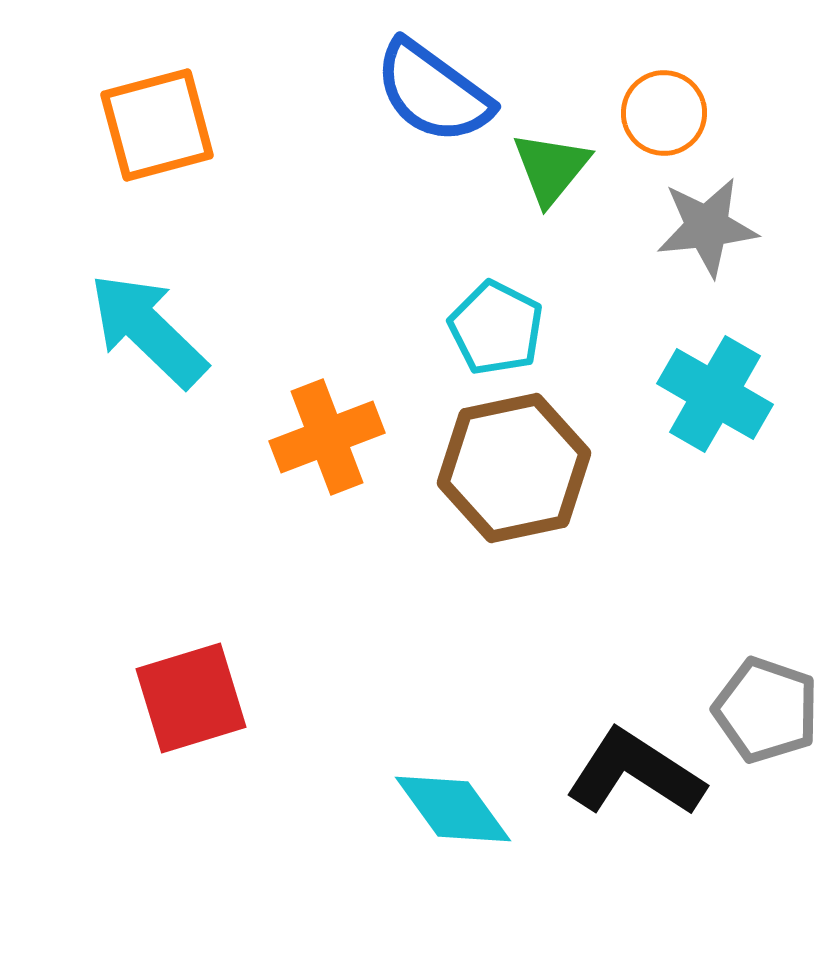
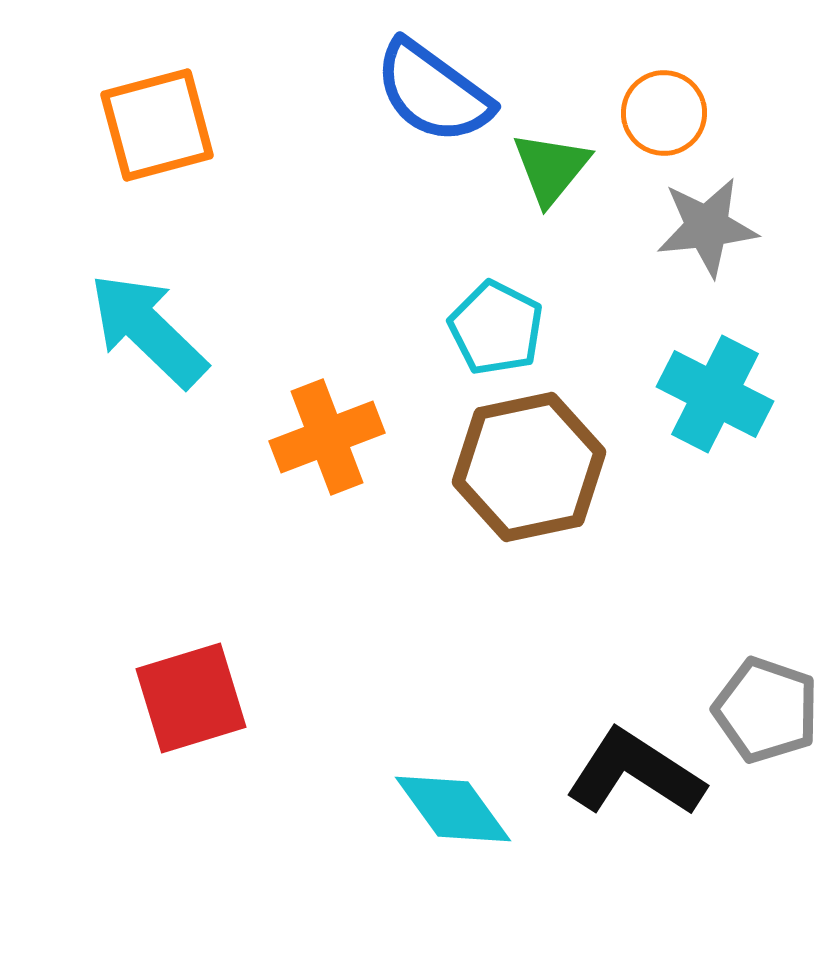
cyan cross: rotated 3 degrees counterclockwise
brown hexagon: moved 15 px right, 1 px up
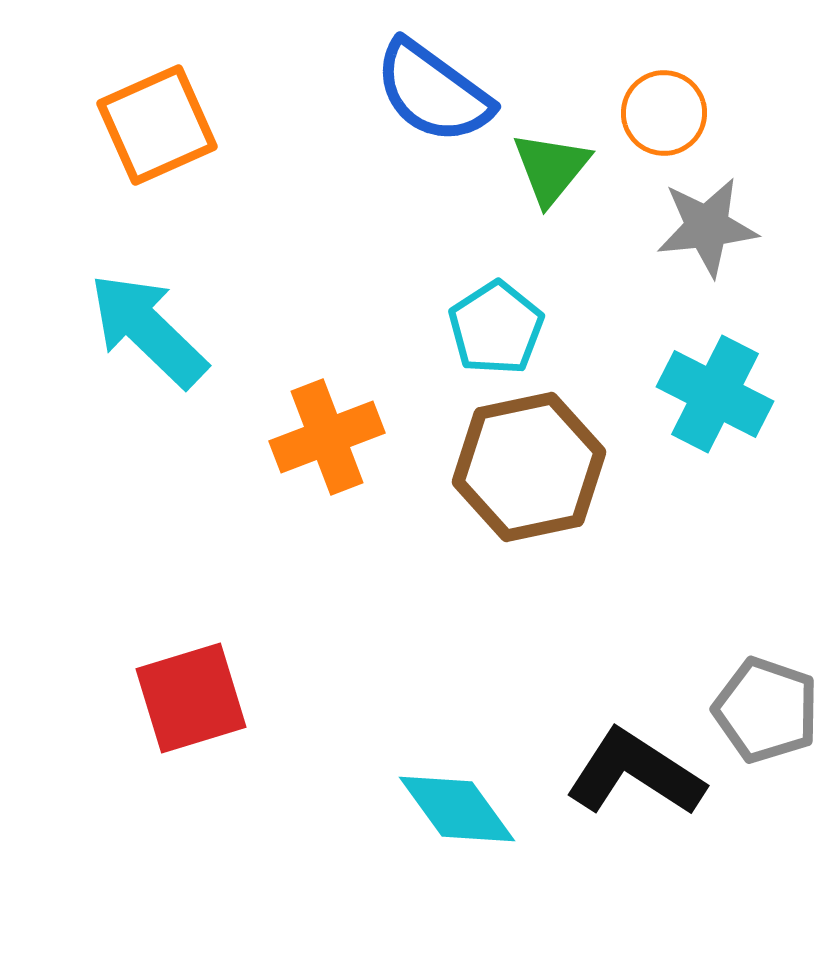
orange square: rotated 9 degrees counterclockwise
cyan pentagon: rotated 12 degrees clockwise
cyan diamond: moved 4 px right
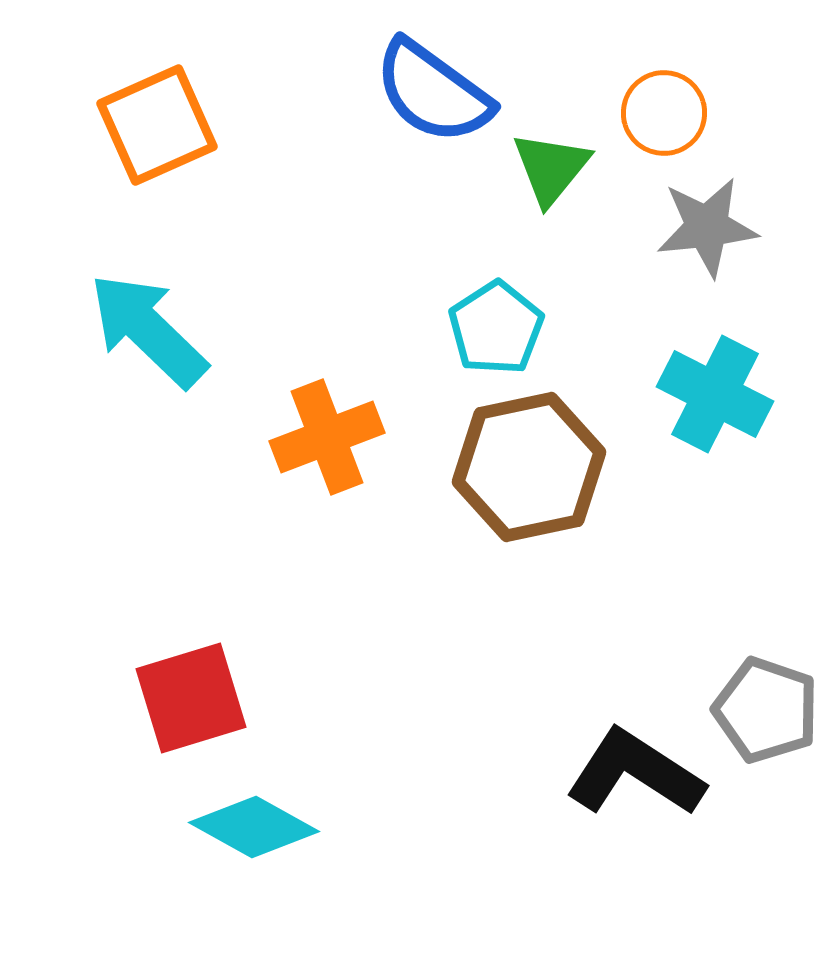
cyan diamond: moved 203 px left, 18 px down; rotated 25 degrees counterclockwise
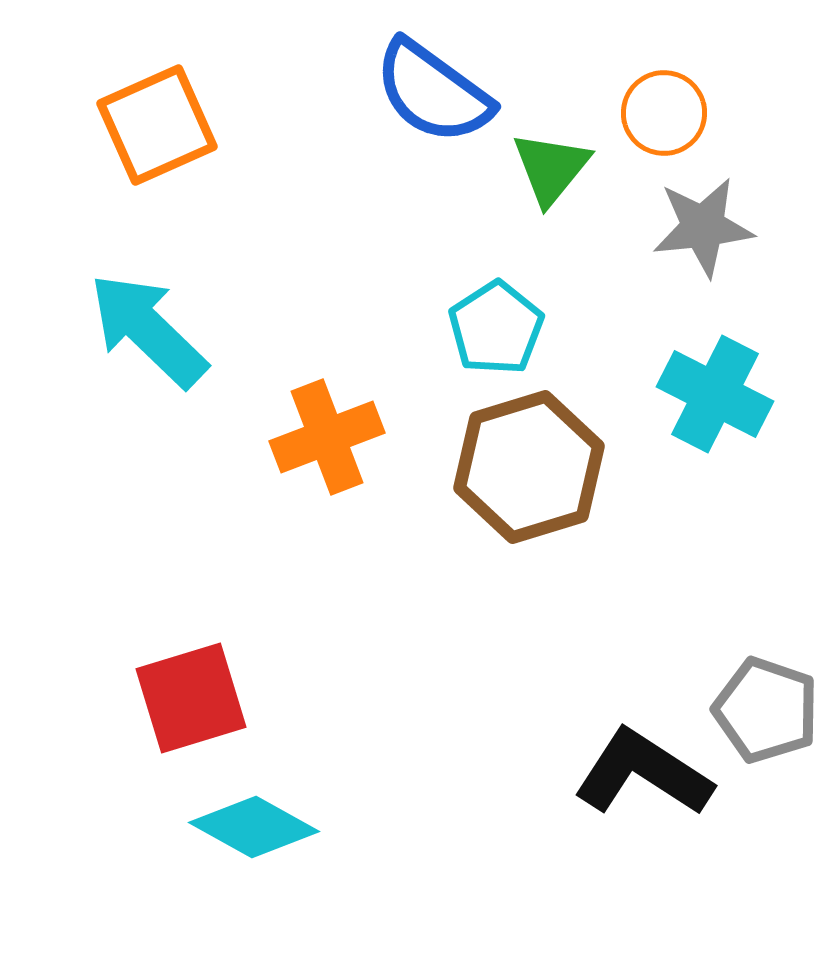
gray star: moved 4 px left
brown hexagon: rotated 5 degrees counterclockwise
black L-shape: moved 8 px right
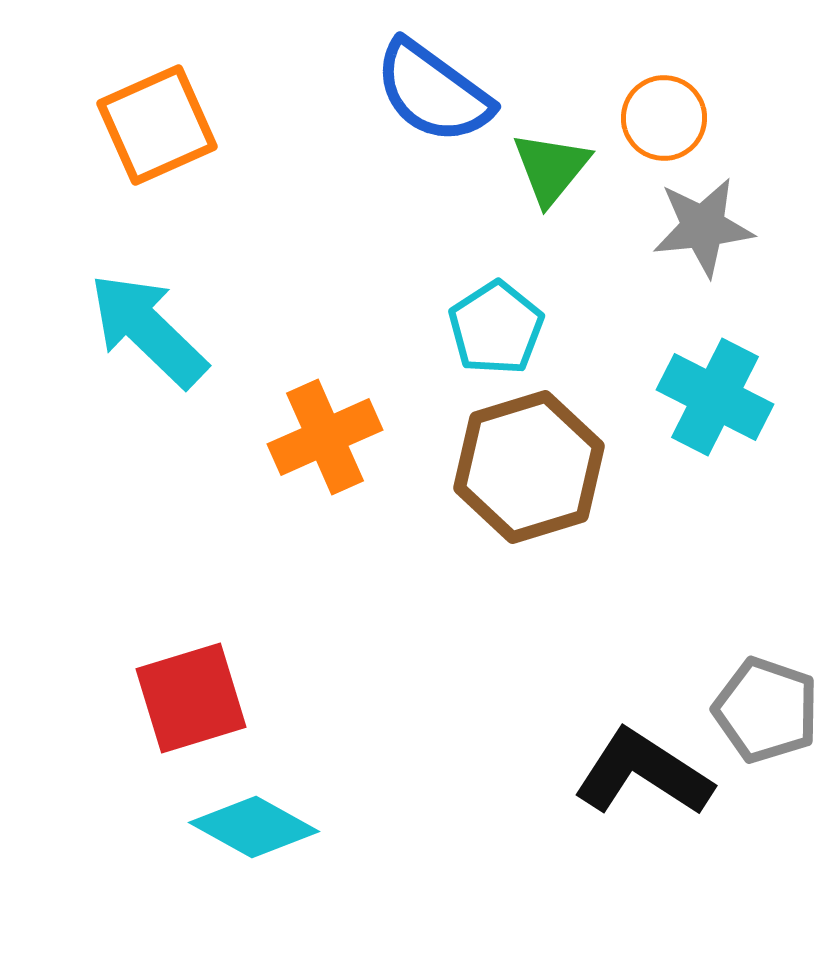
orange circle: moved 5 px down
cyan cross: moved 3 px down
orange cross: moved 2 px left; rotated 3 degrees counterclockwise
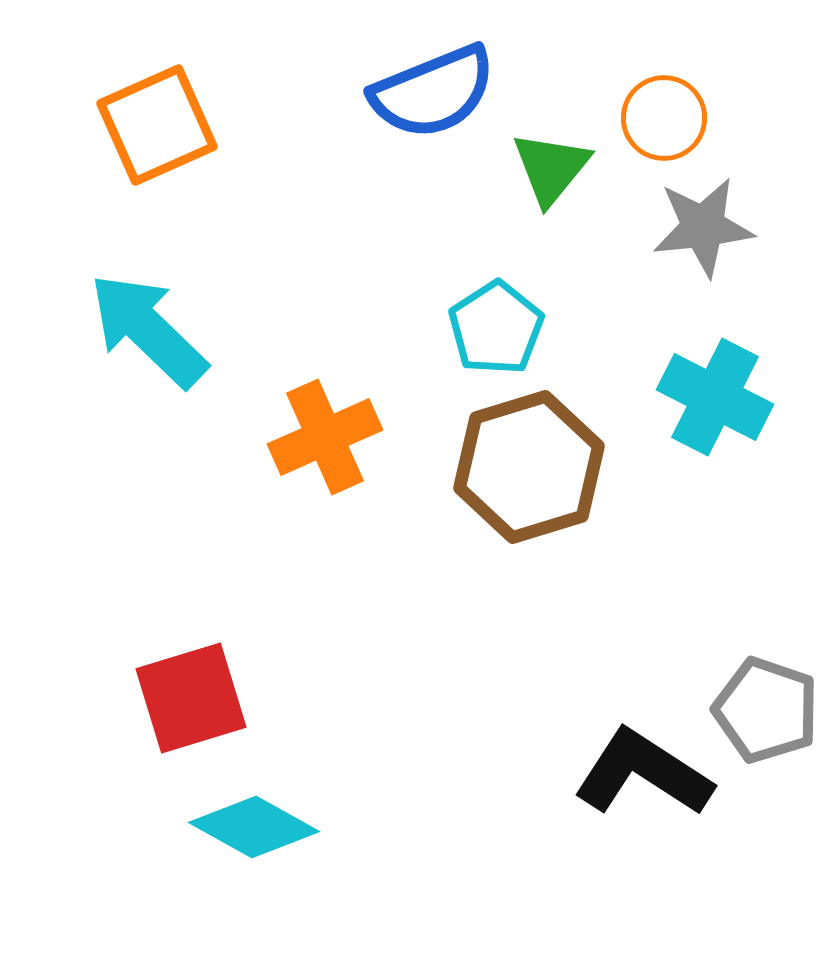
blue semicircle: rotated 58 degrees counterclockwise
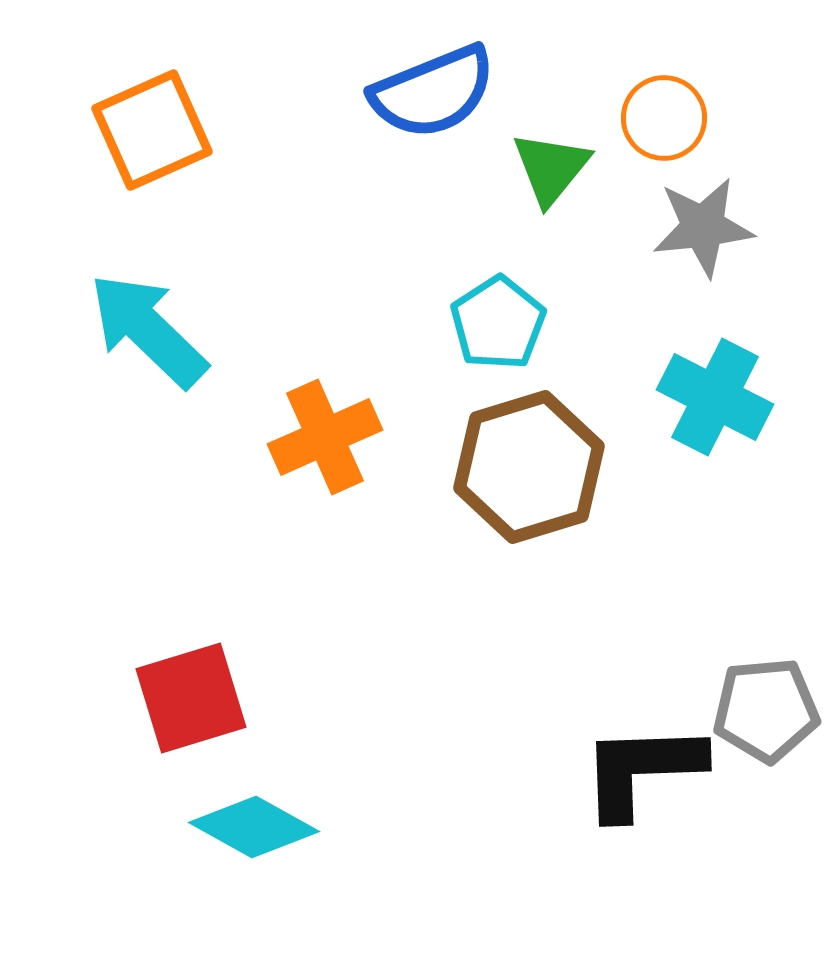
orange square: moved 5 px left, 5 px down
cyan pentagon: moved 2 px right, 5 px up
gray pentagon: rotated 24 degrees counterclockwise
black L-shape: moved 1 px left, 3 px up; rotated 35 degrees counterclockwise
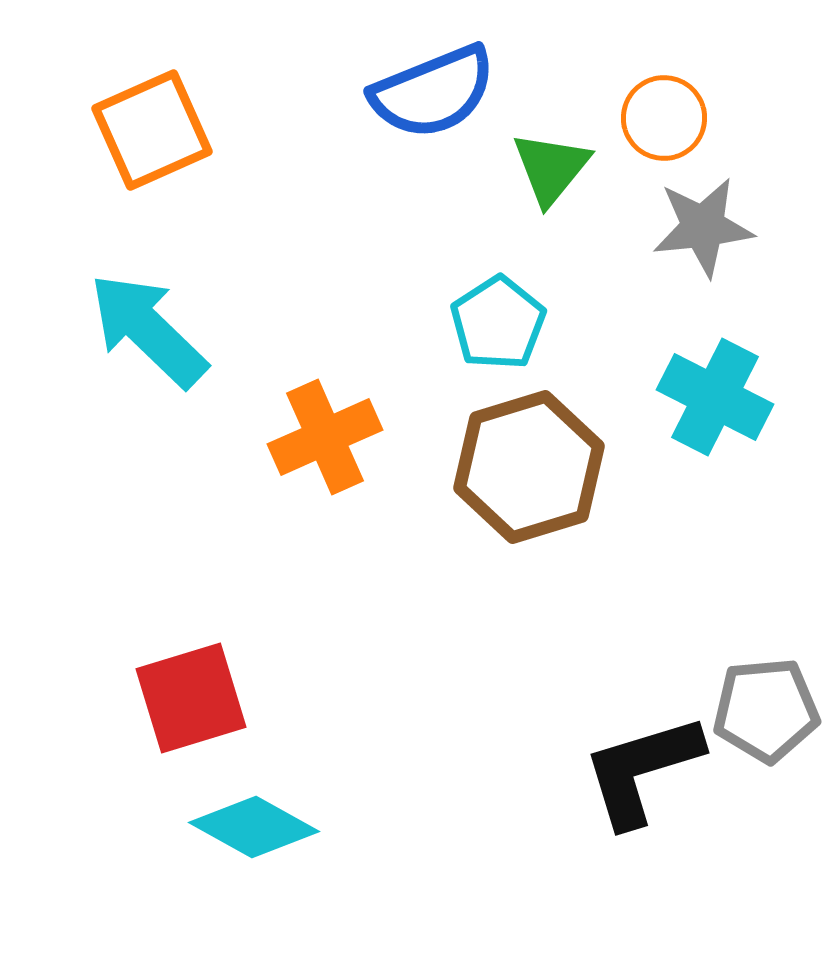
black L-shape: rotated 15 degrees counterclockwise
